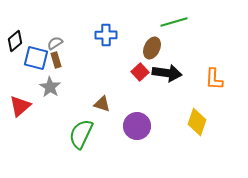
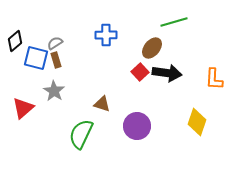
brown ellipse: rotated 15 degrees clockwise
gray star: moved 4 px right, 4 px down
red triangle: moved 3 px right, 2 px down
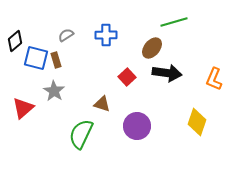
gray semicircle: moved 11 px right, 8 px up
red square: moved 13 px left, 5 px down
orange L-shape: rotated 20 degrees clockwise
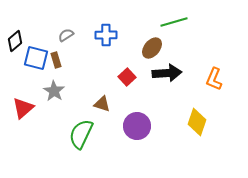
black arrow: rotated 12 degrees counterclockwise
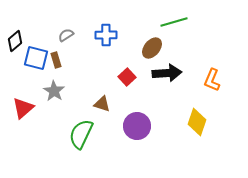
orange L-shape: moved 2 px left, 1 px down
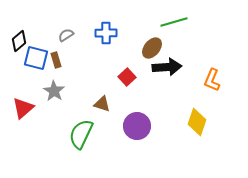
blue cross: moved 2 px up
black diamond: moved 4 px right
black arrow: moved 6 px up
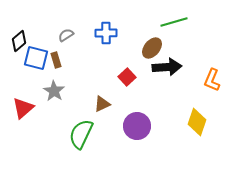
brown triangle: rotated 42 degrees counterclockwise
